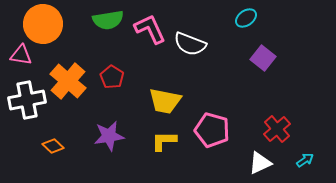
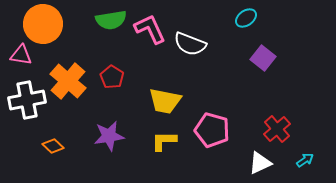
green semicircle: moved 3 px right
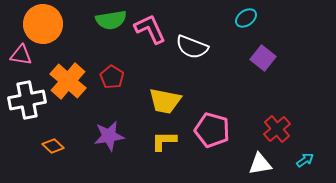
white semicircle: moved 2 px right, 3 px down
white triangle: moved 1 px down; rotated 15 degrees clockwise
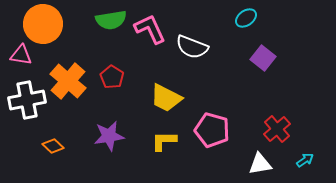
yellow trapezoid: moved 1 px right, 3 px up; rotated 16 degrees clockwise
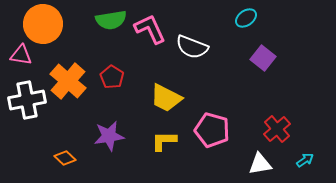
orange diamond: moved 12 px right, 12 px down
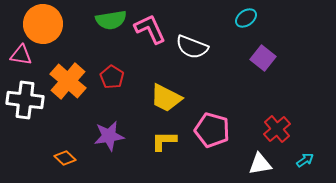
white cross: moved 2 px left; rotated 18 degrees clockwise
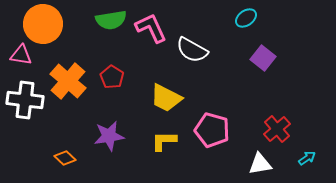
pink L-shape: moved 1 px right, 1 px up
white semicircle: moved 3 px down; rotated 8 degrees clockwise
cyan arrow: moved 2 px right, 2 px up
